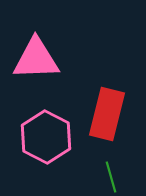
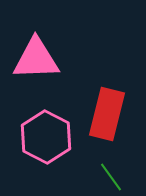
green line: rotated 20 degrees counterclockwise
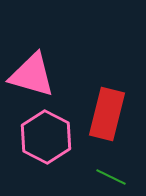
pink triangle: moved 4 px left, 16 px down; rotated 18 degrees clockwise
green line: rotated 28 degrees counterclockwise
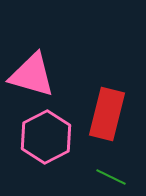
pink hexagon: rotated 6 degrees clockwise
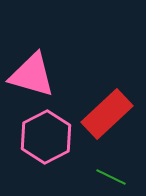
red rectangle: rotated 33 degrees clockwise
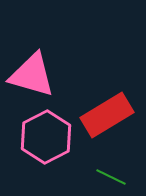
red rectangle: moved 1 px down; rotated 12 degrees clockwise
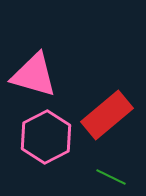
pink triangle: moved 2 px right
red rectangle: rotated 9 degrees counterclockwise
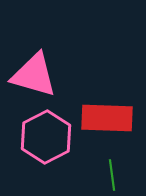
red rectangle: moved 3 px down; rotated 42 degrees clockwise
green line: moved 1 px right, 2 px up; rotated 56 degrees clockwise
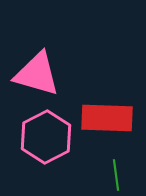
pink triangle: moved 3 px right, 1 px up
green line: moved 4 px right
